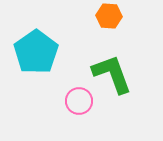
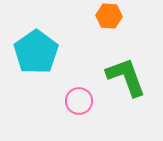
green L-shape: moved 14 px right, 3 px down
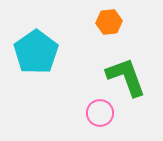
orange hexagon: moved 6 px down; rotated 10 degrees counterclockwise
pink circle: moved 21 px right, 12 px down
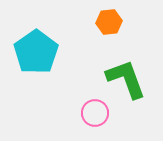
green L-shape: moved 2 px down
pink circle: moved 5 px left
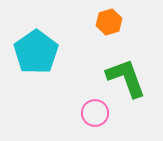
orange hexagon: rotated 10 degrees counterclockwise
green L-shape: moved 1 px up
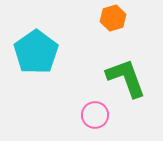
orange hexagon: moved 4 px right, 4 px up
pink circle: moved 2 px down
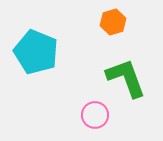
orange hexagon: moved 4 px down
cyan pentagon: rotated 15 degrees counterclockwise
